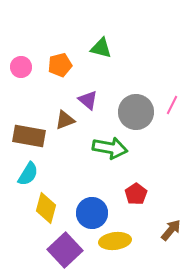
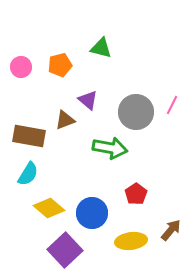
yellow diamond: moved 3 px right; rotated 64 degrees counterclockwise
yellow ellipse: moved 16 px right
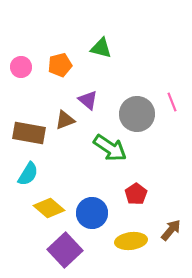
pink line: moved 3 px up; rotated 48 degrees counterclockwise
gray circle: moved 1 px right, 2 px down
brown rectangle: moved 3 px up
green arrow: rotated 24 degrees clockwise
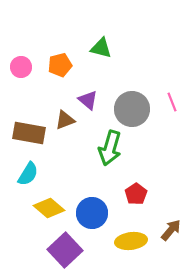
gray circle: moved 5 px left, 5 px up
green arrow: rotated 72 degrees clockwise
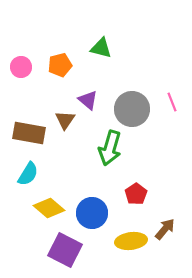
brown triangle: rotated 35 degrees counterclockwise
brown arrow: moved 6 px left, 1 px up
purple square: rotated 20 degrees counterclockwise
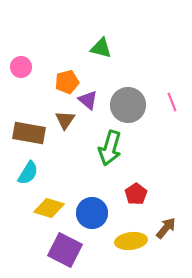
orange pentagon: moved 7 px right, 17 px down
gray circle: moved 4 px left, 4 px up
cyan semicircle: moved 1 px up
yellow diamond: rotated 24 degrees counterclockwise
brown arrow: moved 1 px right, 1 px up
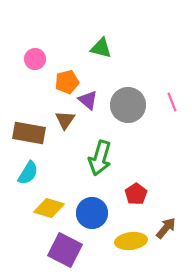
pink circle: moved 14 px right, 8 px up
green arrow: moved 10 px left, 10 px down
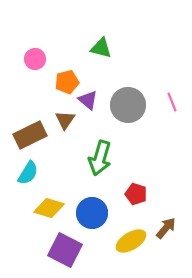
brown rectangle: moved 1 px right, 2 px down; rotated 36 degrees counterclockwise
red pentagon: rotated 20 degrees counterclockwise
yellow ellipse: rotated 24 degrees counterclockwise
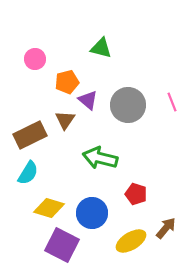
green arrow: rotated 88 degrees clockwise
purple square: moved 3 px left, 5 px up
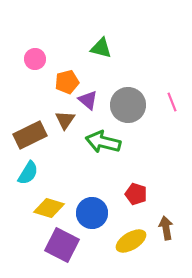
green arrow: moved 3 px right, 16 px up
brown arrow: rotated 50 degrees counterclockwise
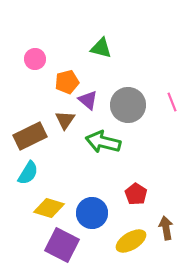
brown rectangle: moved 1 px down
red pentagon: rotated 15 degrees clockwise
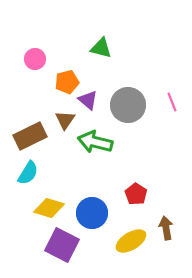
green arrow: moved 8 px left
